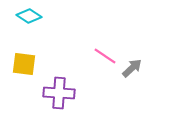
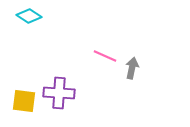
pink line: rotated 10 degrees counterclockwise
yellow square: moved 37 px down
gray arrow: rotated 35 degrees counterclockwise
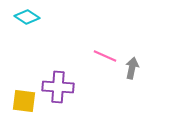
cyan diamond: moved 2 px left, 1 px down
purple cross: moved 1 px left, 6 px up
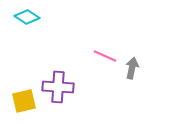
yellow square: rotated 20 degrees counterclockwise
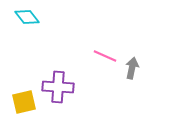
cyan diamond: rotated 20 degrees clockwise
yellow square: moved 1 px down
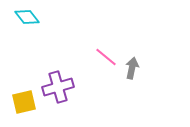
pink line: moved 1 px right, 1 px down; rotated 15 degrees clockwise
purple cross: rotated 20 degrees counterclockwise
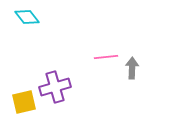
pink line: rotated 45 degrees counterclockwise
gray arrow: rotated 10 degrees counterclockwise
purple cross: moved 3 px left
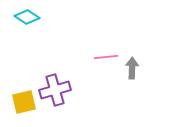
cyan diamond: rotated 20 degrees counterclockwise
purple cross: moved 3 px down
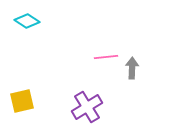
cyan diamond: moved 4 px down
purple cross: moved 32 px right, 17 px down; rotated 16 degrees counterclockwise
yellow square: moved 2 px left, 1 px up
